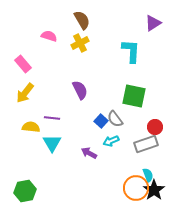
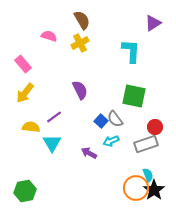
purple line: moved 2 px right, 1 px up; rotated 42 degrees counterclockwise
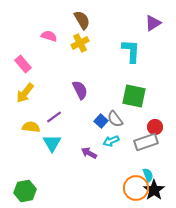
gray rectangle: moved 2 px up
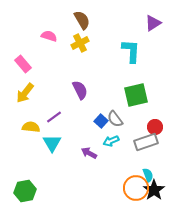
green square: moved 2 px right, 1 px up; rotated 25 degrees counterclockwise
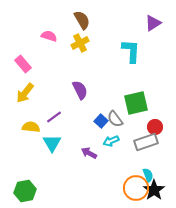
green square: moved 8 px down
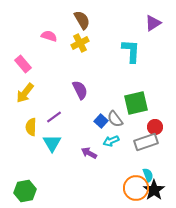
yellow semicircle: rotated 96 degrees counterclockwise
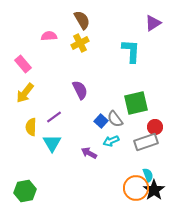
pink semicircle: rotated 21 degrees counterclockwise
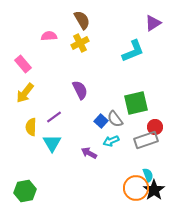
cyan L-shape: moved 2 px right; rotated 65 degrees clockwise
gray rectangle: moved 2 px up
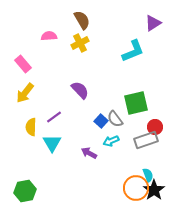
purple semicircle: rotated 18 degrees counterclockwise
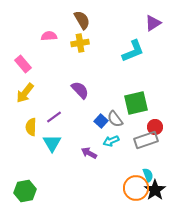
yellow cross: rotated 18 degrees clockwise
black star: moved 1 px right
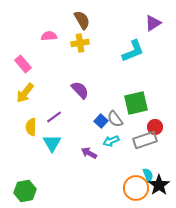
gray rectangle: moved 1 px left
black star: moved 4 px right, 5 px up
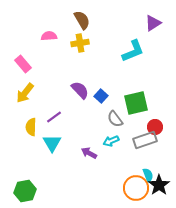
blue square: moved 25 px up
